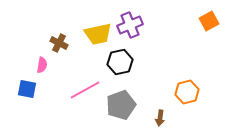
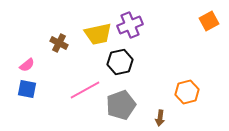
pink semicircle: moved 15 px left; rotated 42 degrees clockwise
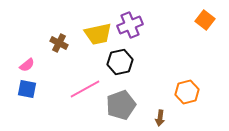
orange square: moved 4 px left, 1 px up; rotated 24 degrees counterclockwise
pink line: moved 1 px up
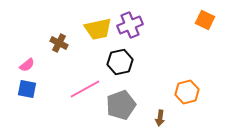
orange square: rotated 12 degrees counterclockwise
yellow trapezoid: moved 5 px up
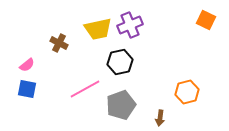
orange square: moved 1 px right
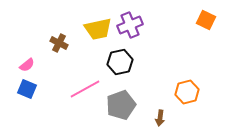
blue square: rotated 12 degrees clockwise
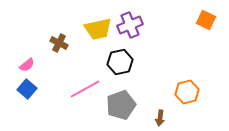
blue square: rotated 18 degrees clockwise
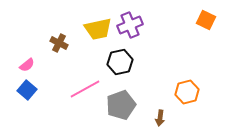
blue square: moved 1 px down
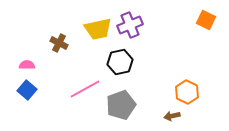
pink semicircle: rotated 140 degrees counterclockwise
orange hexagon: rotated 20 degrees counterclockwise
brown arrow: moved 12 px right, 2 px up; rotated 70 degrees clockwise
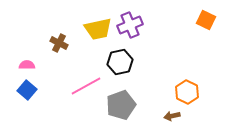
pink line: moved 1 px right, 3 px up
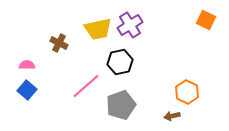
purple cross: rotated 10 degrees counterclockwise
pink line: rotated 12 degrees counterclockwise
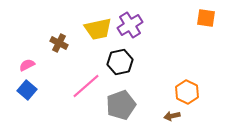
orange square: moved 2 px up; rotated 18 degrees counterclockwise
pink semicircle: rotated 28 degrees counterclockwise
